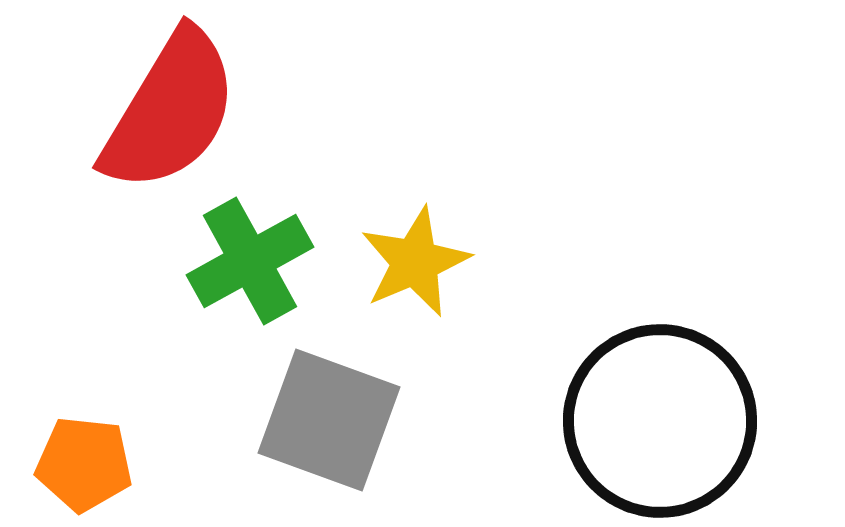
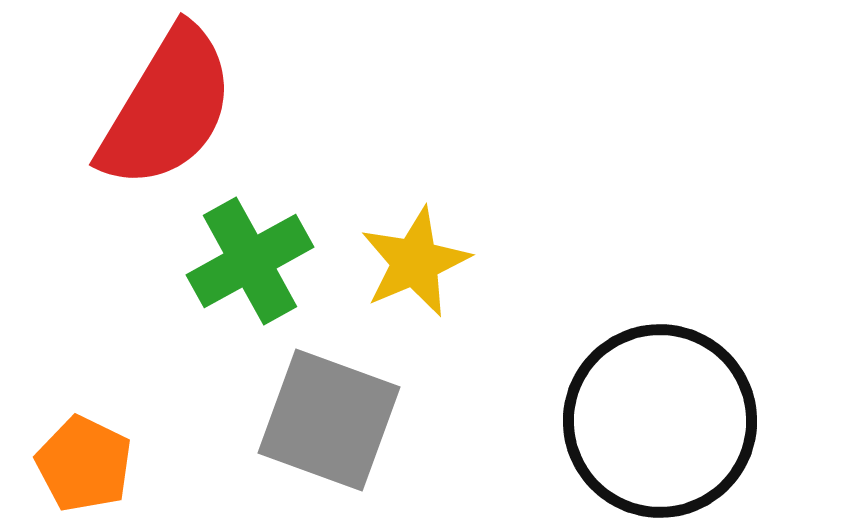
red semicircle: moved 3 px left, 3 px up
orange pentagon: rotated 20 degrees clockwise
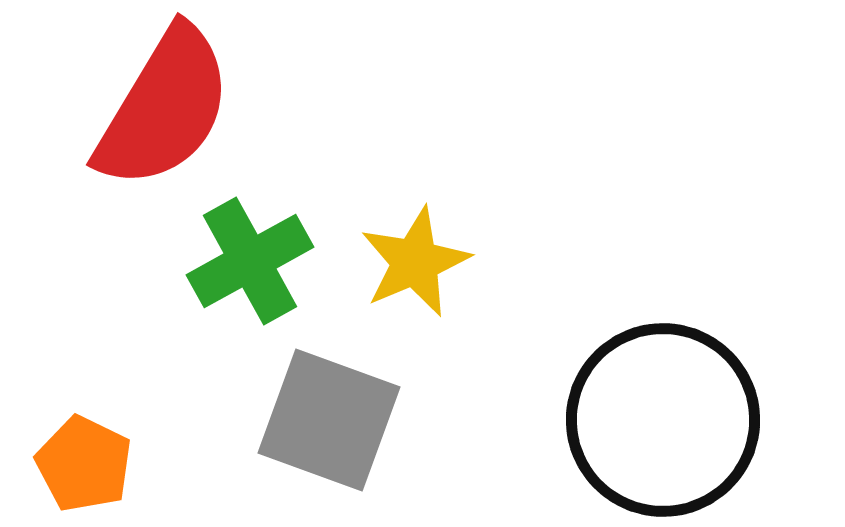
red semicircle: moved 3 px left
black circle: moved 3 px right, 1 px up
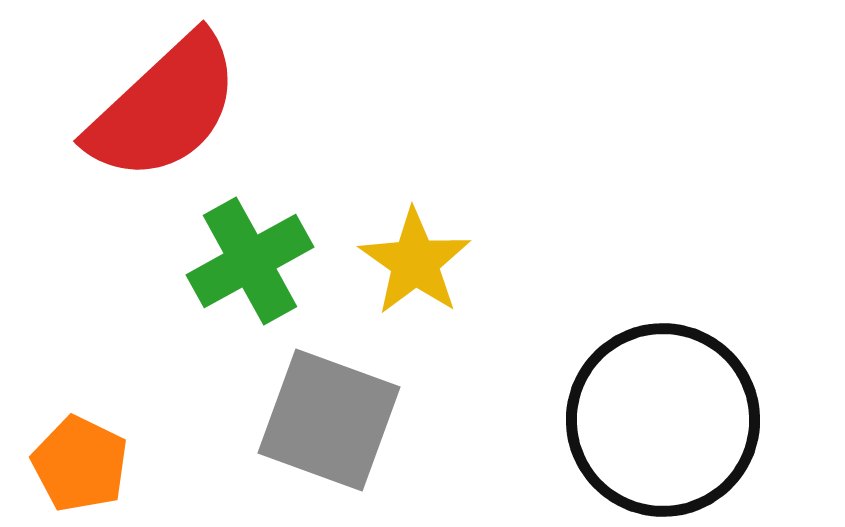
red semicircle: rotated 16 degrees clockwise
yellow star: rotated 14 degrees counterclockwise
orange pentagon: moved 4 px left
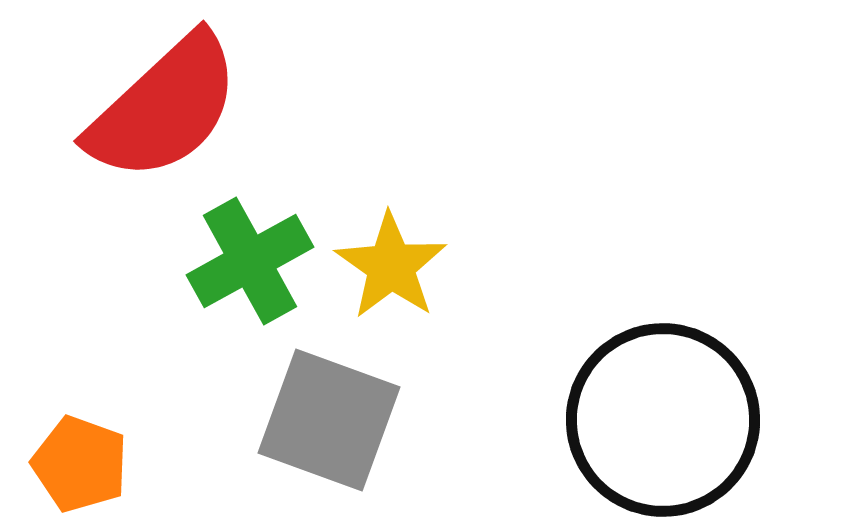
yellow star: moved 24 px left, 4 px down
orange pentagon: rotated 6 degrees counterclockwise
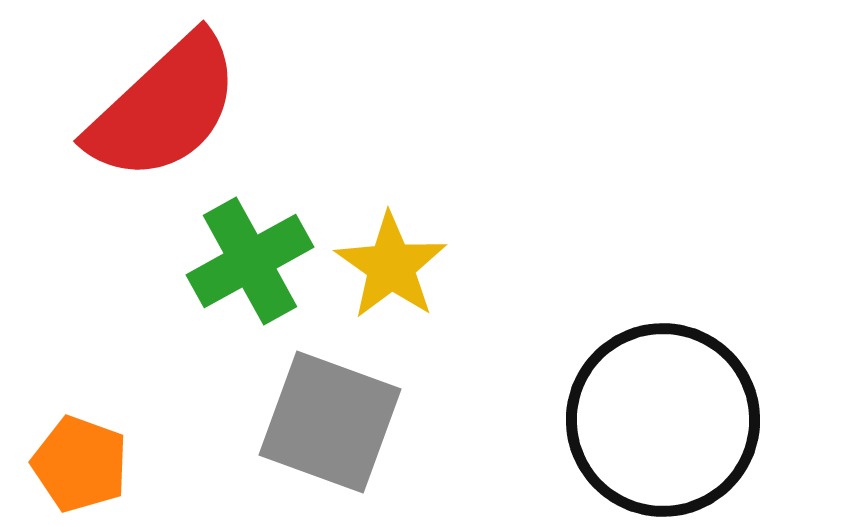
gray square: moved 1 px right, 2 px down
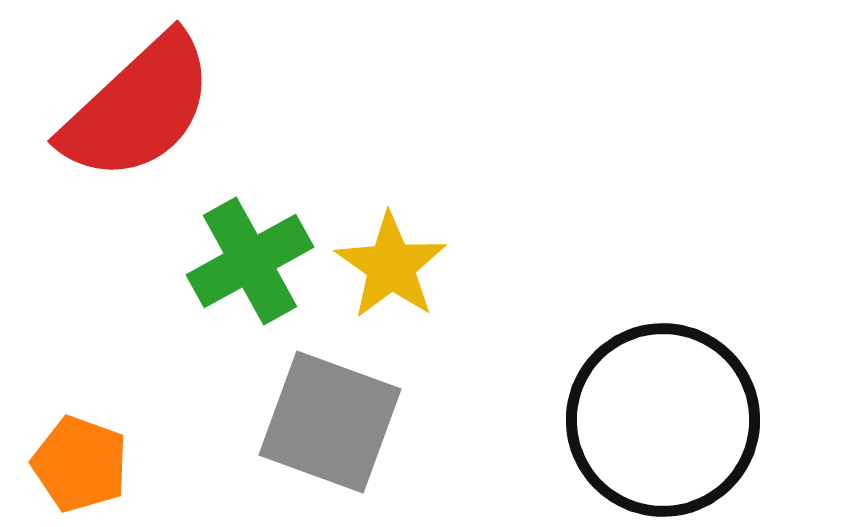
red semicircle: moved 26 px left
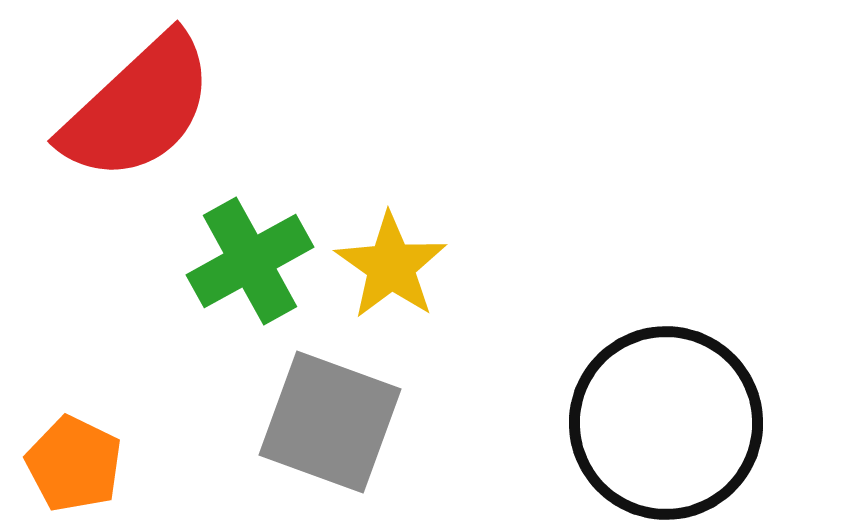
black circle: moved 3 px right, 3 px down
orange pentagon: moved 6 px left; rotated 6 degrees clockwise
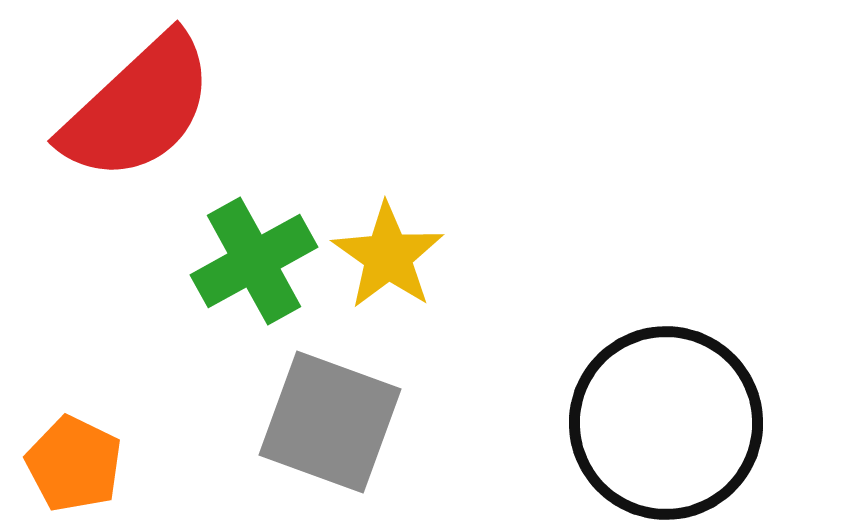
green cross: moved 4 px right
yellow star: moved 3 px left, 10 px up
